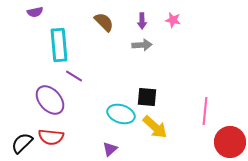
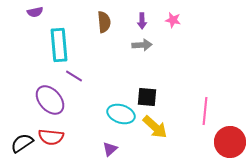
brown semicircle: rotated 40 degrees clockwise
black semicircle: rotated 10 degrees clockwise
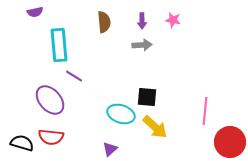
black semicircle: rotated 50 degrees clockwise
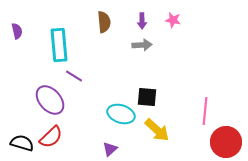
purple semicircle: moved 18 px left, 19 px down; rotated 91 degrees counterclockwise
yellow arrow: moved 2 px right, 3 px down
red semicircle: rotated 50 degrees counterclockwise
red circle: moved 4 px left
